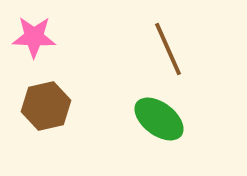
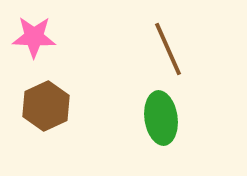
brown hexagon: rotated 12 degrees counterclockwise
green ellipse: moved 2 px right, 1 px up; rotated 45 degrees clockwise
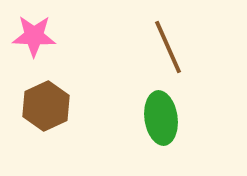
pink star: moved 1 px up
brown line: moved 2 px up
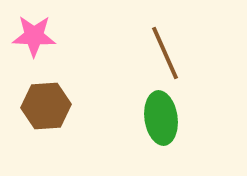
brown line: moved 3 px left, 6 px down
brown hexagon: rotated 21 degrees clockwise
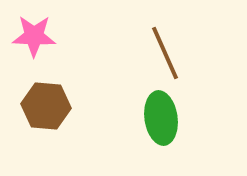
brown hexagon: rotated 9 degrees clockwise
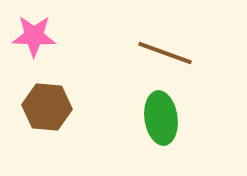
brown line: rotated 46 degrees counterclockwise
brown hexagon: moved 1 px right, 1 px down
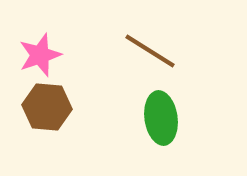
pink star: moved 6 px right, 19 px down; rotated 21 degrees counterclockwise
brown line: moved 15 px left, 2 px up; rotated 12 degrees clockwise
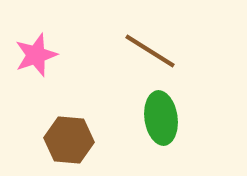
pink star: moved 4 px left
brown hexagon: moved 22 px right, 33 px down
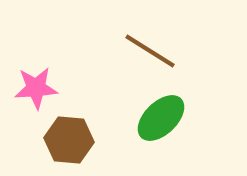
pink star: moved 33 px down; rotated 15 degrees clockwise
green ellipse: rotated 54 degrees clockwise
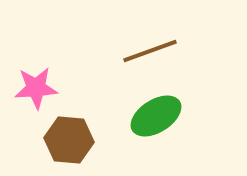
brown line: rotated 52 degrees counterclockwise
green ellipse: moved 5 px left, 2 px up; rotated 12 degrees clockwise
